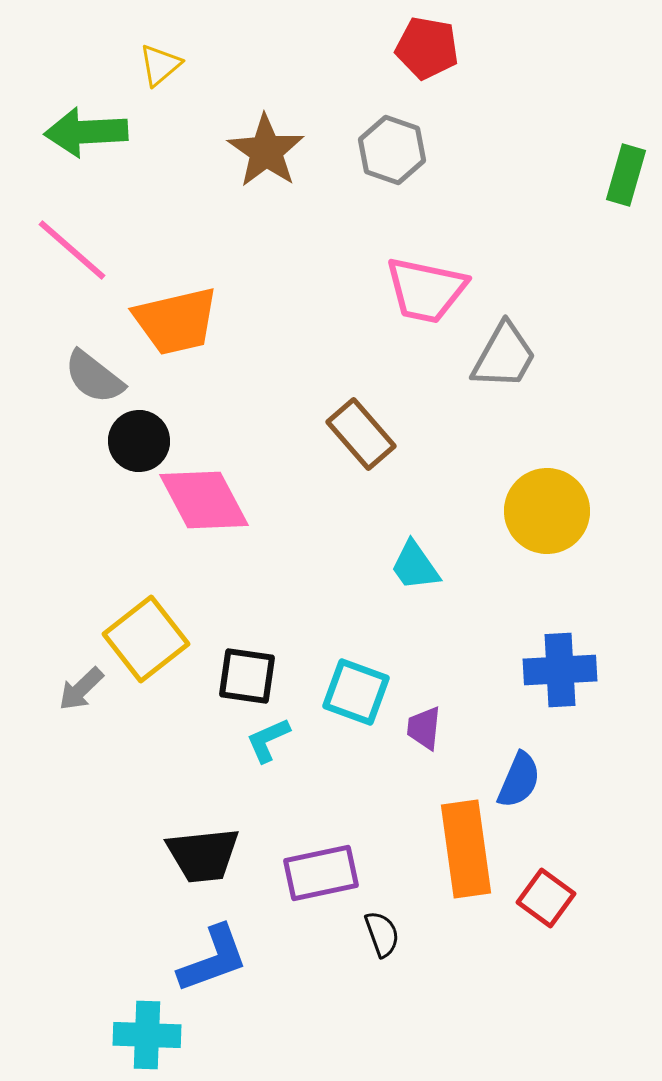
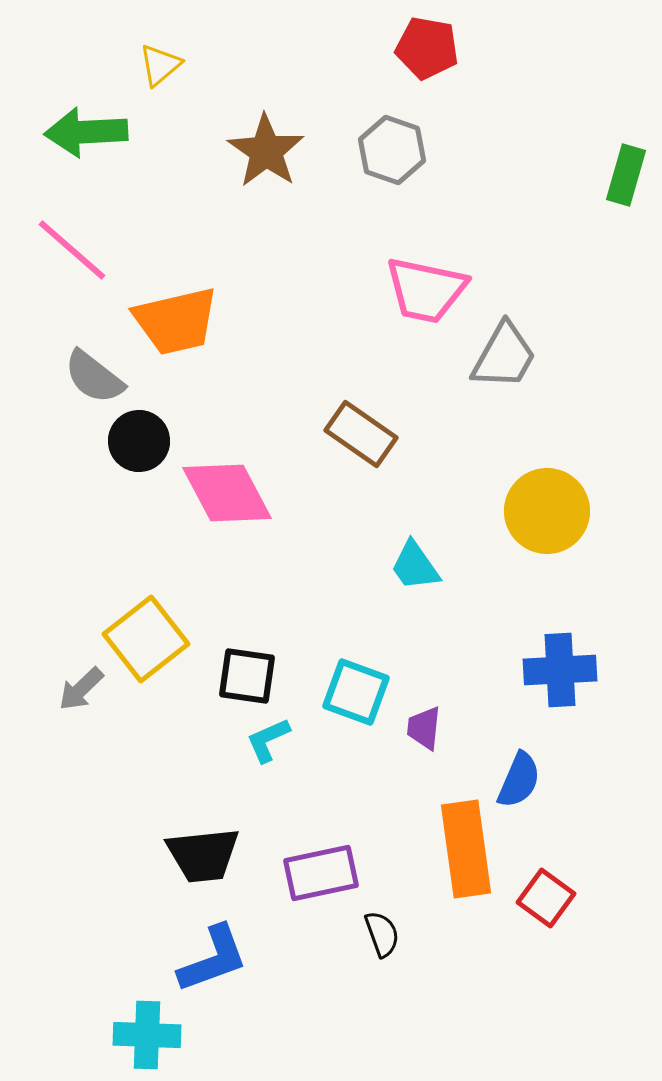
brown rectangle: rotated 14 degrees counterclockwise
pink diamond: moved 23 px right, 7 px up
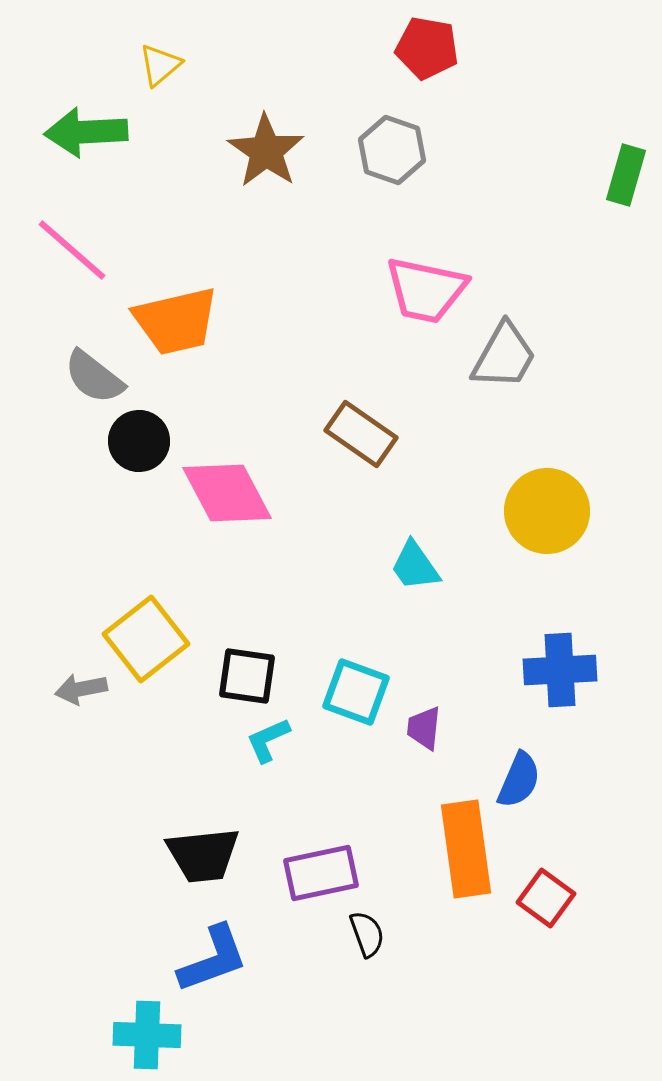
gray arrow: rotated 33 degrees clockwise
black semicircle: moved 15 px left
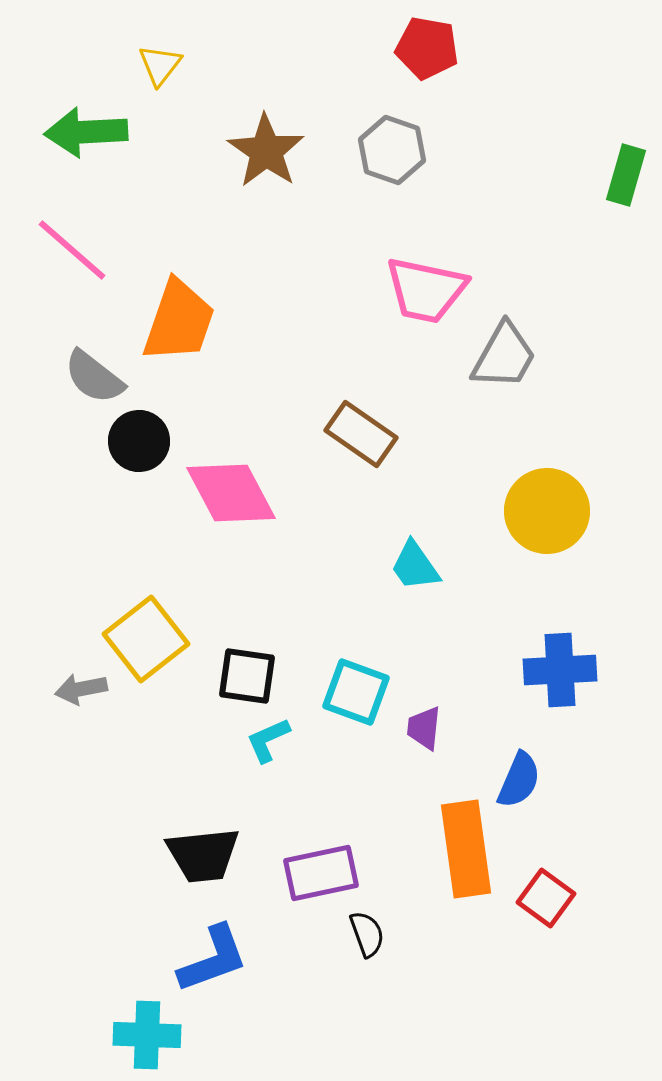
yellow triangle: rotated 12 degrees counterclockwise
orange trapezoid: moved 3 px right; rotated 58 degrees counterclockwise
pink diamond: moved 4 px right
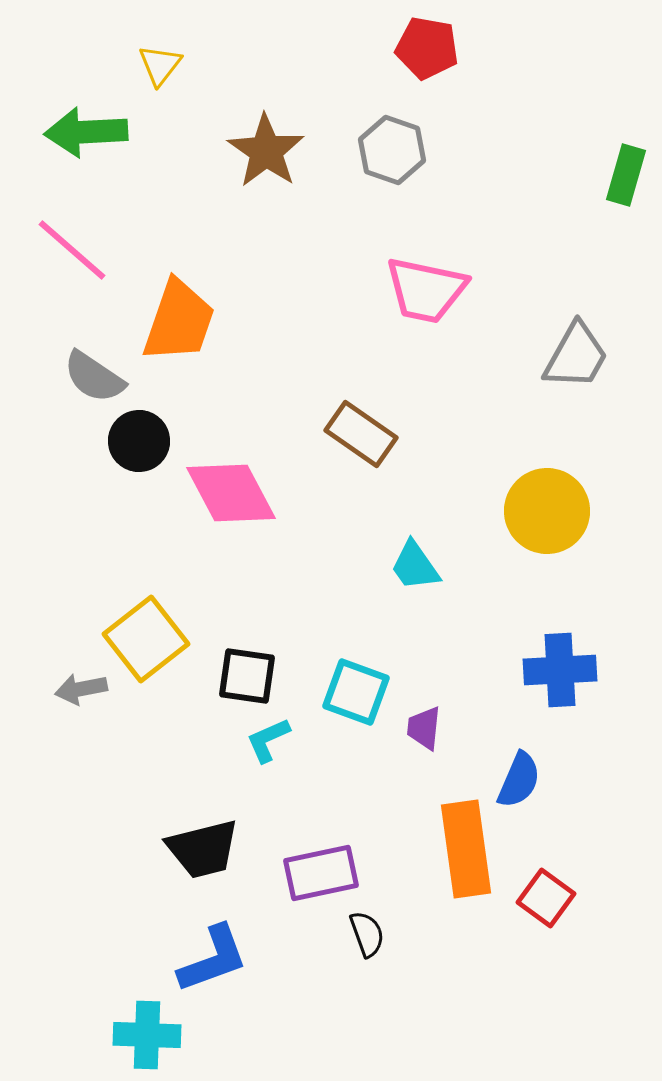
gray trapezoid: moved 72 px right
gray semicircle: rotated 4 degrees counterclockwise
black trapezoid: moved 6 px up; rotated 8 degrees counterclockwise
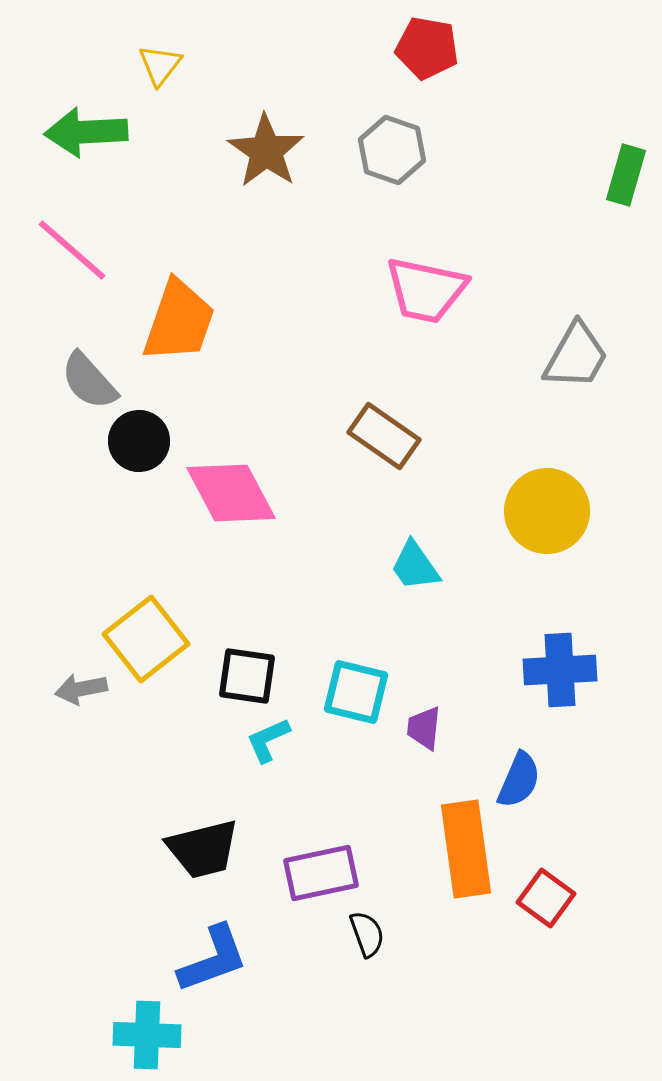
gray semicircle: moved 5 px left, 4 px down; rotated 14 degrees clockwise
brown rectangle: moved 23 px right, 2 px down
cyan square: rotated 6 degrees counterclockwise
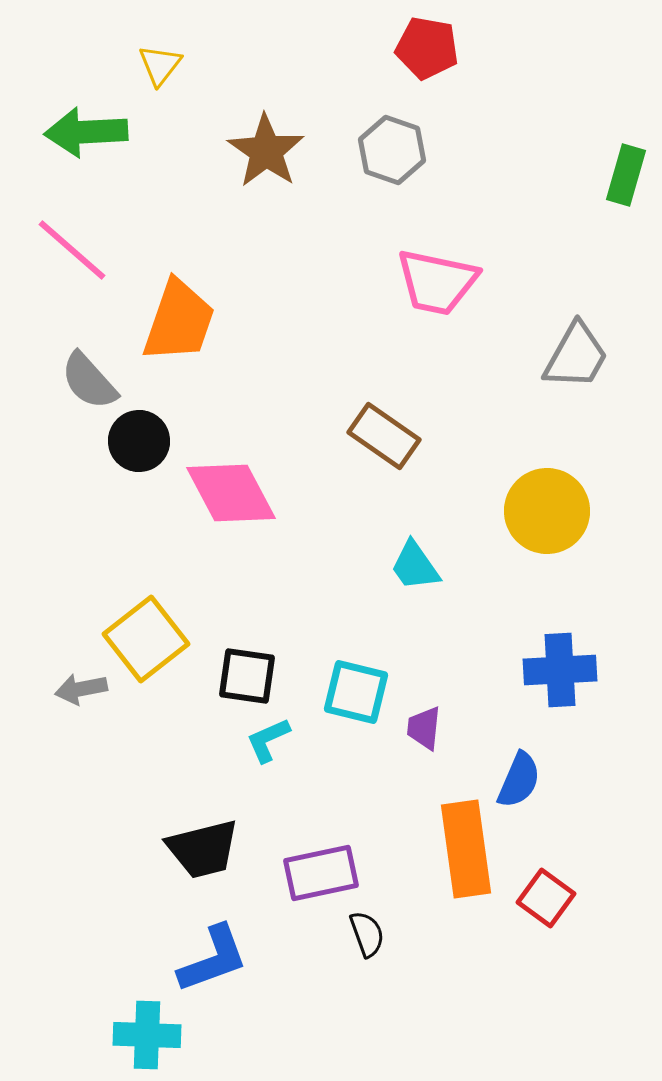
pink trapezoid: moved 11 px right, 8 px up
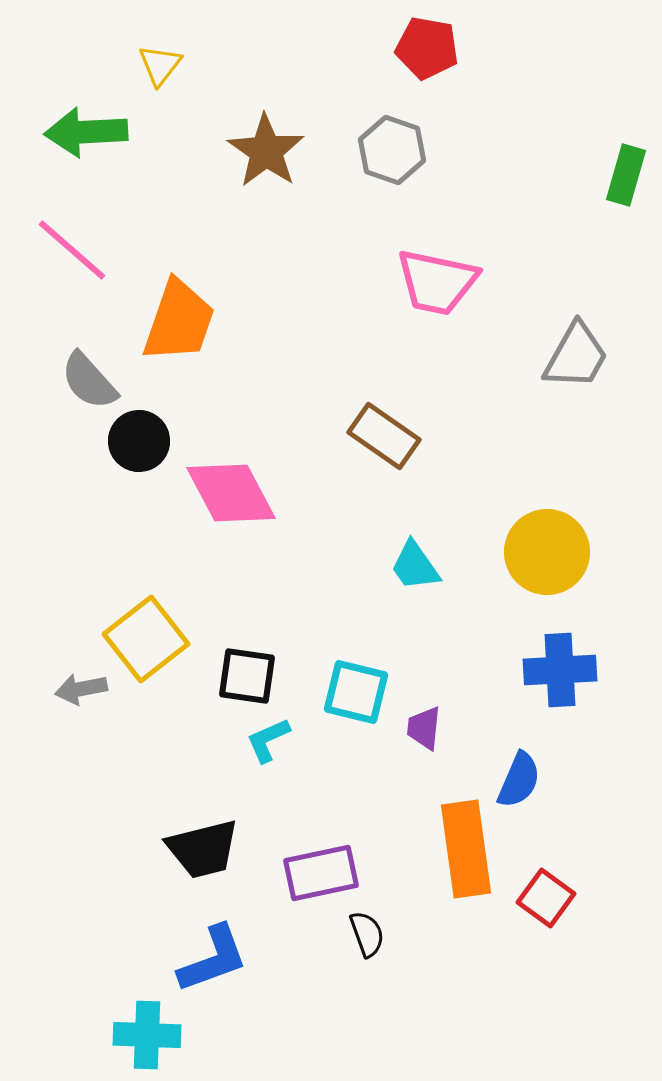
yellow circle: moved 41 px down
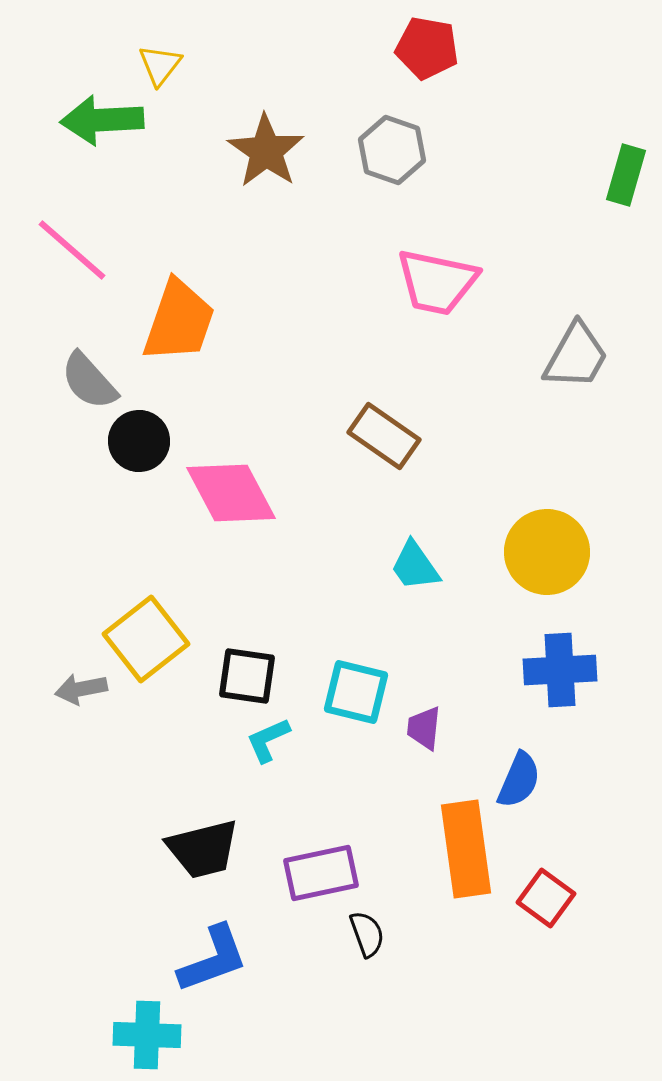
green arrow: moved 16 px right, 12 px up
